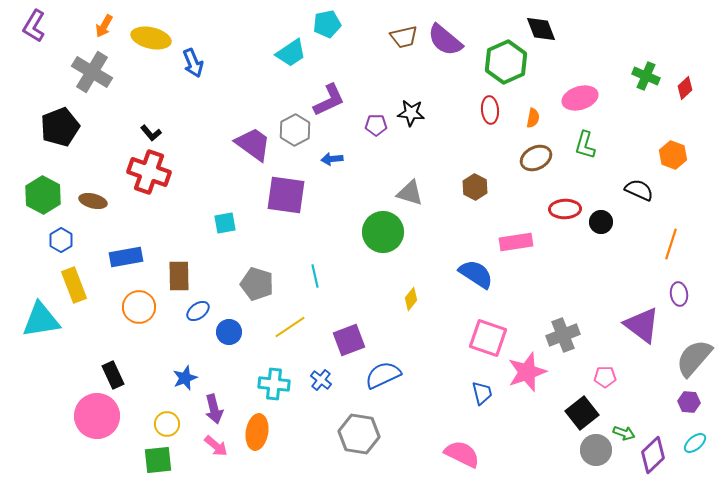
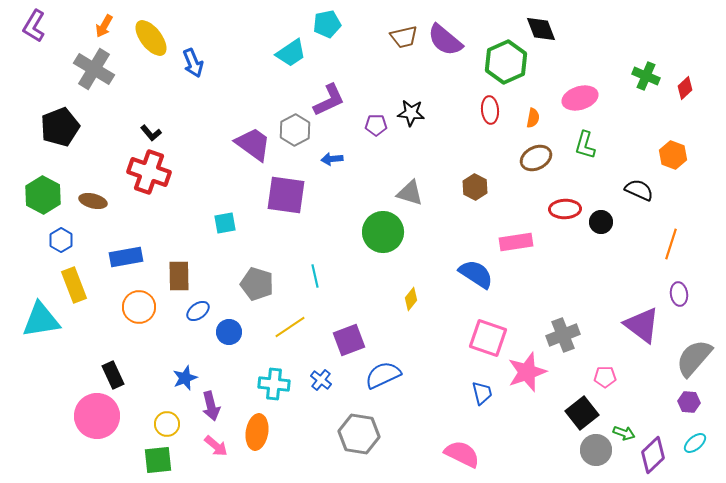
yellow ellipse at (151, 38): rotated 39 degrees clockwise
gray cross at (92, 72): moved 2 px right, 3 px up
purple arrow at (214, 409): moved 3 px left, 3 px up
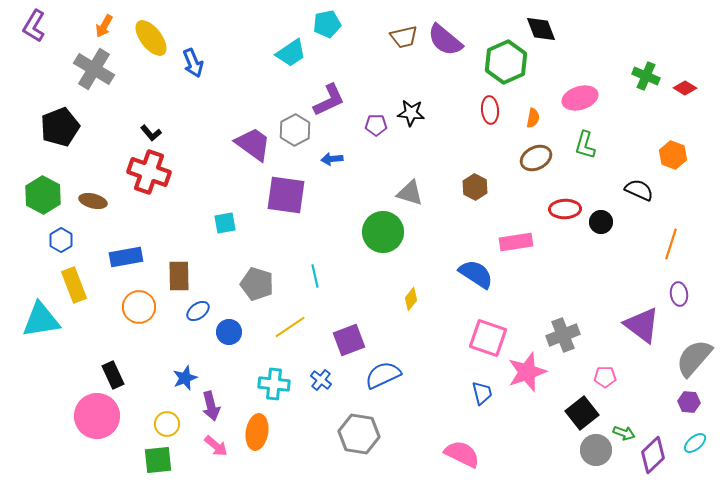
red diamond at (685, 88): rotated 75 degrees clockwise
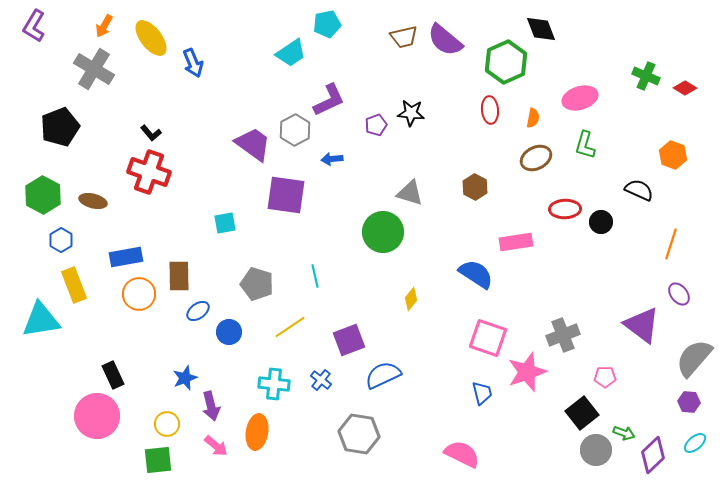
purple pentagon at (376, 125): rotated 20 degrees counterclockwise
purple ellipse at (679, 294): rotated 30 degrees counterclockwise
orange circle at (139, 307): moved 13 px up
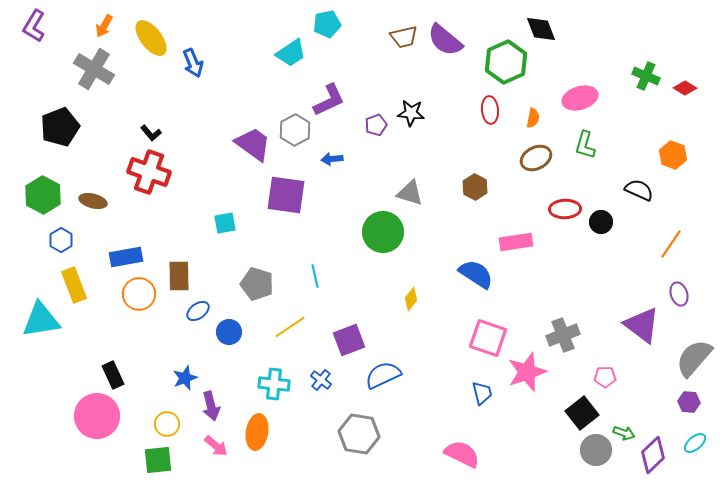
orange line at (671, 244): rotated 16 degrees clockwise
purple ellipse at (679, 294): rotated 20 degrees clockwise
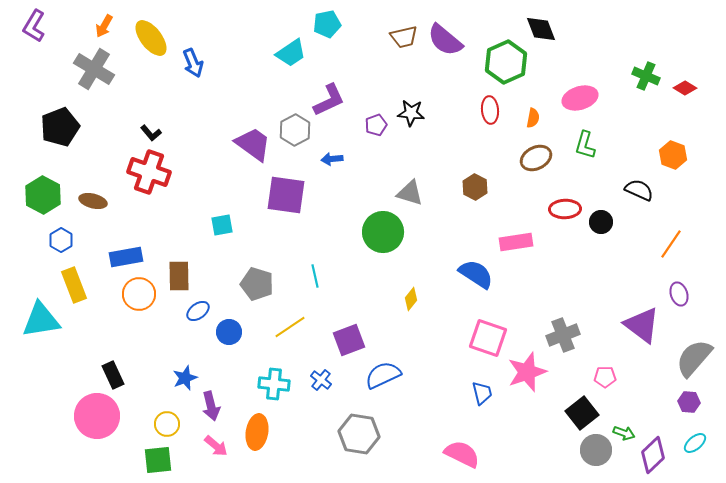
cyan square at (225, 223): moved 3 px left, 2 px down
